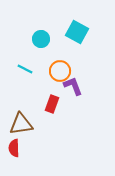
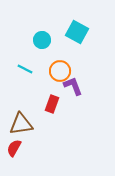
cyan circle: moved 1 px right, 1 px down
red semicircle: rotated 30 degrees clockwise
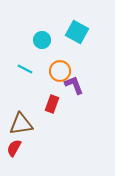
purple L-shape: moved 1 px right, 1 px up
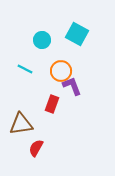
cyan square: moved 2 px down
orange circle: moved 1 px right
purple L-shape: moved 2 px left, 1 px down
red semicircle: moved 22 px right
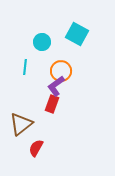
cyan circle: moved 2 px down
cyan line: moved 2 px up; rotated 70 degrees clockwise
purple L-shape: moved 16 px left; rotated 105 degrees counterclockwise
brown triangle: rotated 30 degrees counterclockwise
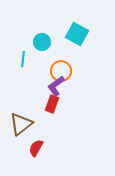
cyan line: moved 2 px left, 8 px up
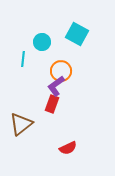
red semicircle: moved 32 px right; rotated 144 degrees counterclockwise
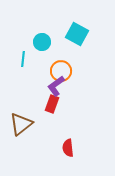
red semicircle: rotated 108 degrees clockwise
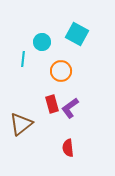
purple L-shape: moved 14 px right, 22 px down
red rectangle: rotated 36 degrees counterclockwise
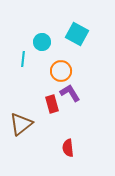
purple L-shape: moved 15 px up; rotated 95 degrees clockwise
